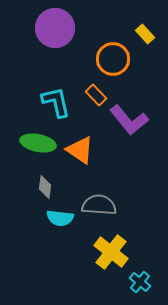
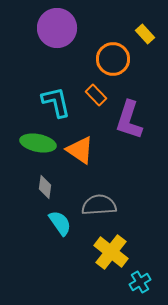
purple circle: moved 2 px right
purple L-shape: rotated 57 degrees clockwise
gray semicircle: rotated 8 degrees counterclockwise
cyan semicircle: moved 5 px down; rotated 132 degrees counterclockwise
cyan cross: rotated 20 degrees clockwise
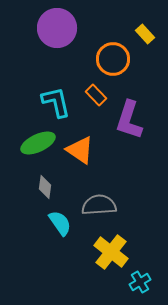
green ellipse: rotated 36 degrees counterclockwise
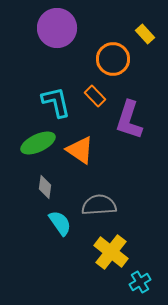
orange rectangle: moved 1 px left, 1 px down
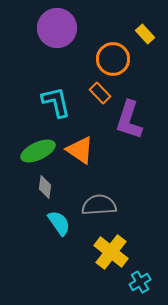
orange rectangle: moved 5 px right, 3 px up
green ellipse: moved 8 px down
cyan semicircle: moved 1 px left
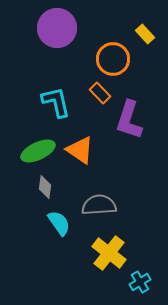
yellow cross: moved 2 px left, 1 px down
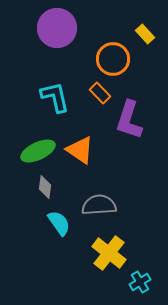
cyan L-shape: moved 1 px left, 5 px up
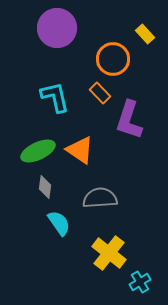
gray semicircle: moved 1 px right, 7 px up
